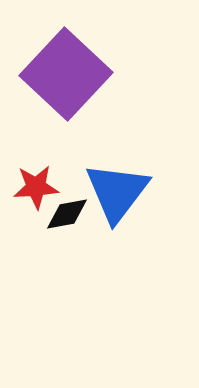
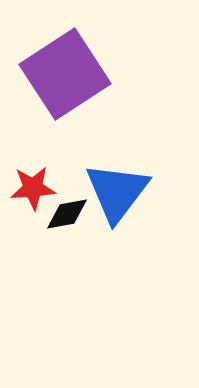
purple square: moved 1 px left; rotated 14 degrees clockwise
red star: moved 3 px left, 1 px down
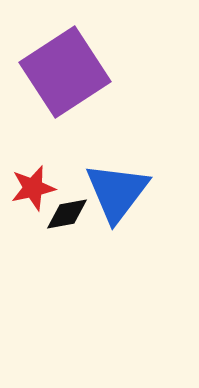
purple square: moved 2 px up
red star: rotated 9 degrees counterclockwise
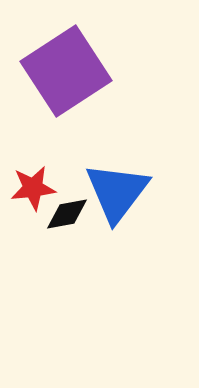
purple square: moved 1 px right, 1 px up
red star: rotated 6 degrees clockwise
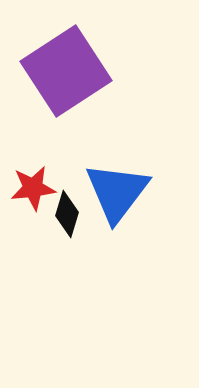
black diamond: rotated 63 degrees counterclockwise
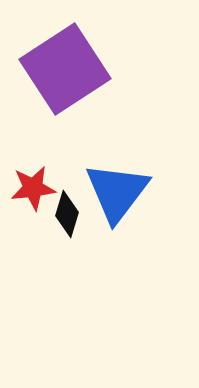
purple square: moved 1 px left, 2 px up
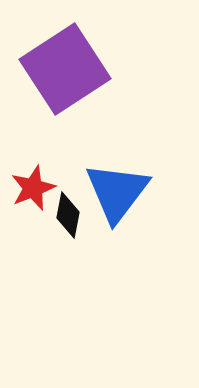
red star: rotated 15 degrees counterclockwise
black diamond: moved 1 px right, 1 px down; rotated 6 degrees counterclockwise
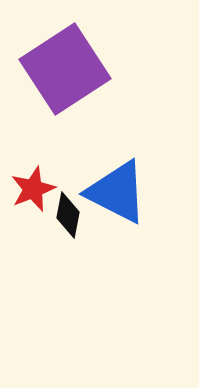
red star: moved 1 px down
blue triangle: rotated 40 degrees counterclockwise
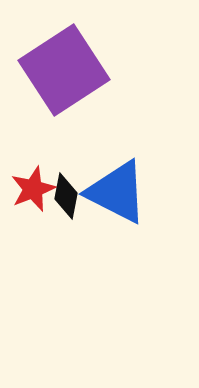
purple square: moved 1 px left, 1 px down
black diamond: moved 2 px left, 19 px up
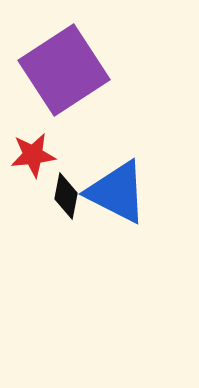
red star: moved 34 px up; rotated 15 degrees clockwise
